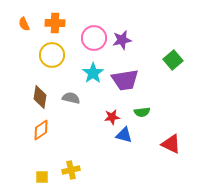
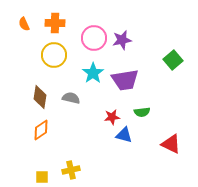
yellow circle: moved 2 px right
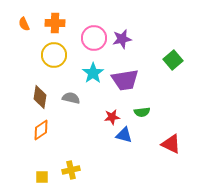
purple star: moved 1 px up
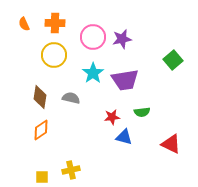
pink circle: moved 1 px left, 1 px up
blue triangle: moved 2 px down
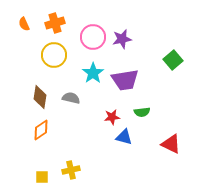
orange cross: rotated 18 degrees counterclockwise
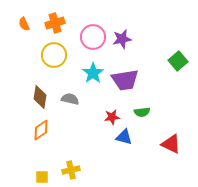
green square: moved 5 px right, 1 px down
gray semicircle: moved 1 px left, 1 px down
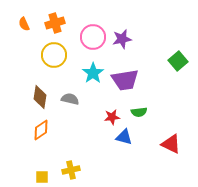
green semicircle: moved 3 px left
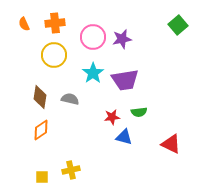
orange cross: rotated 12 degrees clockwise
green square: moved 36 px up
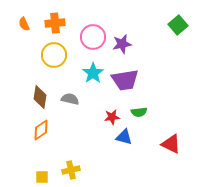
purple star: moved 5 px down
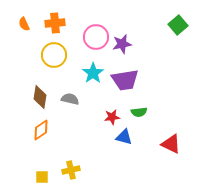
pink circle: moved 3 px right
